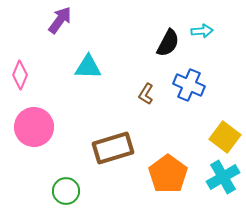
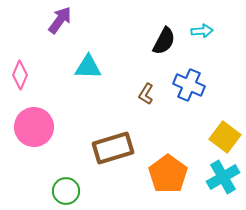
black semicircle: moved 4 px left, 2 px up
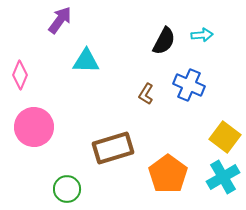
cyan arrow: moved 4 px down
cyan triangle: moved 2 px left, 6 px up
green circle: moved 1 px right, 2 px up
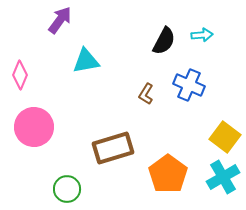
cyan triangle: rotated 12 degrees counterclockwise
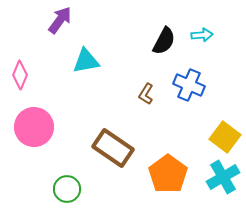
brown rectangle: rotated 51 degrees clockwise
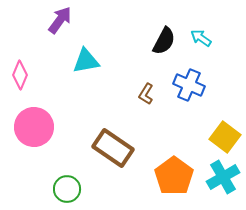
cyan arrow: moved 1 px left, 3 px down; rotated 140 degrees counterclockwise
orange pentagon: moved 6 px right, 2 px down
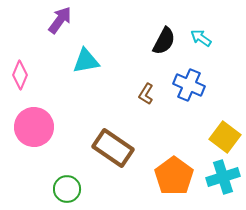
cyan cross: rotated 12 degrees clockwise
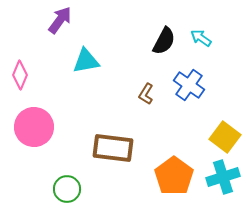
blue cross: rotated 12 degrees clockwise
brown rectangle: rotated 27 degrees counterclockwise
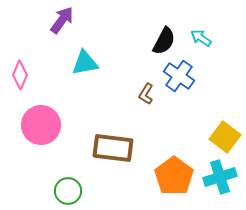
purple arrow: moved 2 px right
cyan triangle: moved 1 px left, 2 px down
blue cross: moved 10 px left, 9 px up
pink circle: moved 7 px right, 2 px up
cyan cross: moved 3 px left
green circle: moved 1 px right, 2 px down
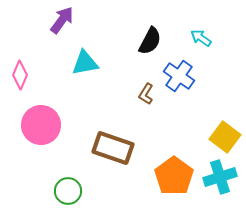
black semicircle: moved 14 px left
brown rectangle: rotated 12 degrees clockwise
